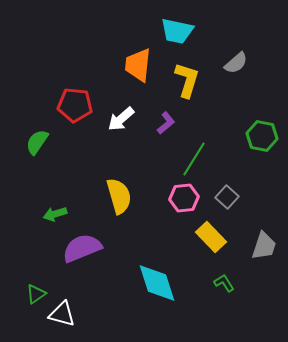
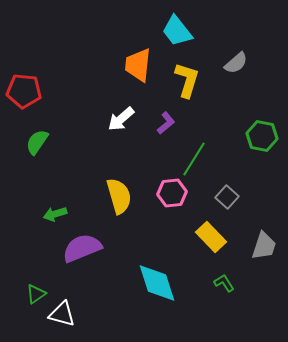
cyan trapezoid: rotated 40 degrees clockwise
red pentagon: moved 51 px left, 14 px up
pink hexagon: moved 12 px left, 5 px up
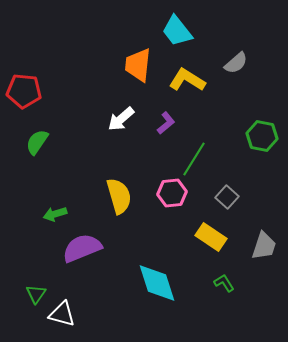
yellow L-shape: rotated 75 degrees counterclockwise
yellow rectangle: rotated 12 degrees counterclockwise
green triangle: rotated 20 degrees counterclockwise
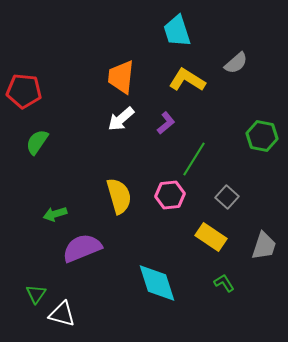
cyan trapezoid: rotated 20 degrees clockwise
orange trapezoid: moved 17 px left, 12 px down
pink hexagon: moved 2 px left, 2 px down
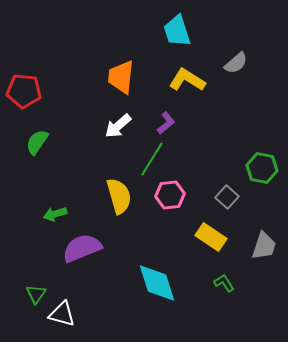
white arrow: moved 3 px left, 7 px down
green hexagon: moved 32 px down
green line: moved 42 px left
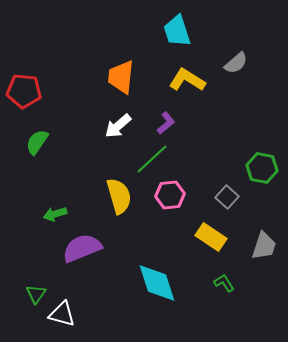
green line: rotated 15 degrees clockwise
